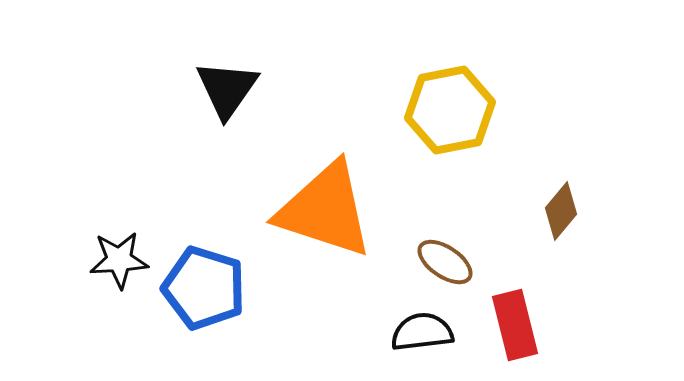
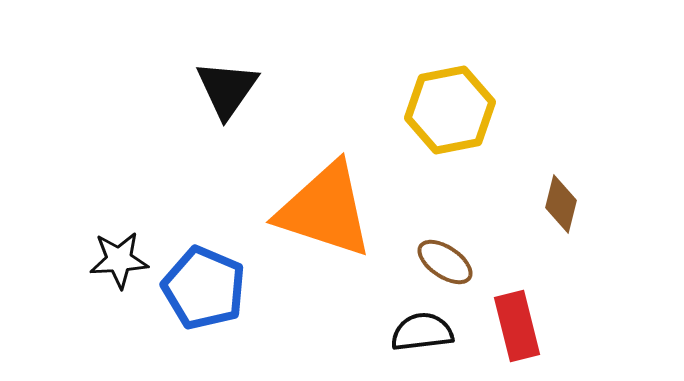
brown diamond: moved 7 px up; rotated 26 degrees counterclockwise
blue pentagon: rotated 6 degrees clockwise
red rectangle: moved 2 px right, 1 px down
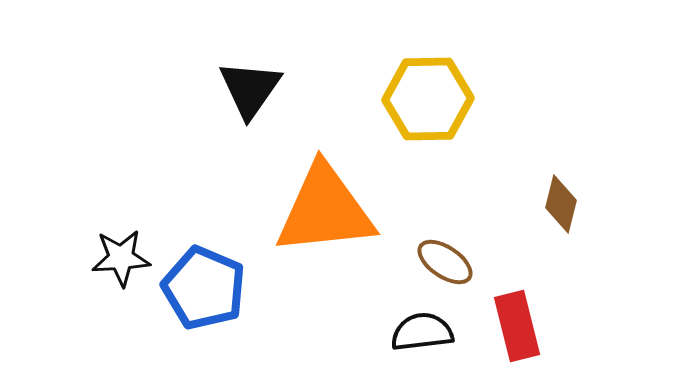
black triangle: moved 23 px right
yellow hexagon: moved 22 px left, 11 px up; rotated 10 degrees clockwise
orange triangle: rotated 24 degrees counterclockwise
black star: moved 2 px right, 2 px up
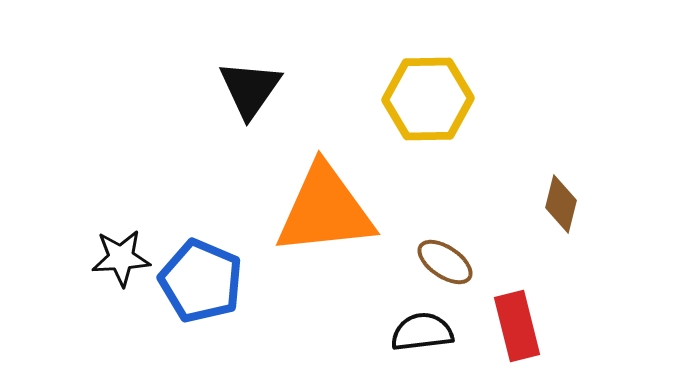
blue pentagon: moved 3 px left, 7 px up
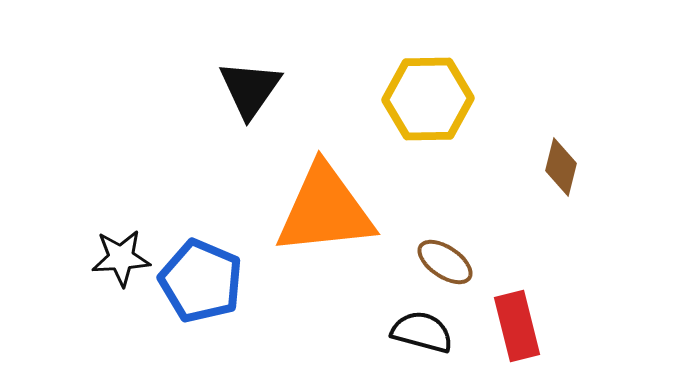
brown diamond: moved 37 px up
black semicircle: rotated 22 degrees clockwise
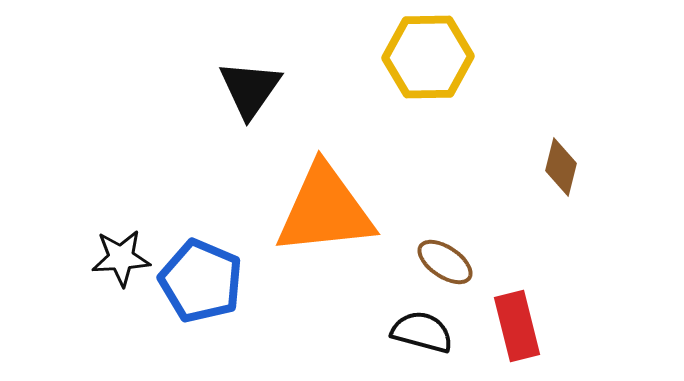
yellow hexagon: moved 42 px up
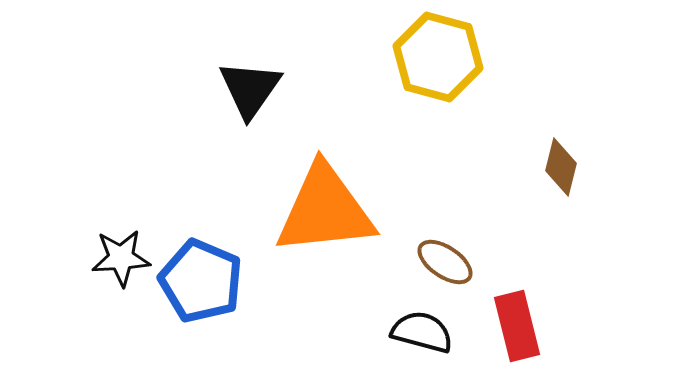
yellow hexagon: moved 10 px right; rotated 16 degrees clockwise
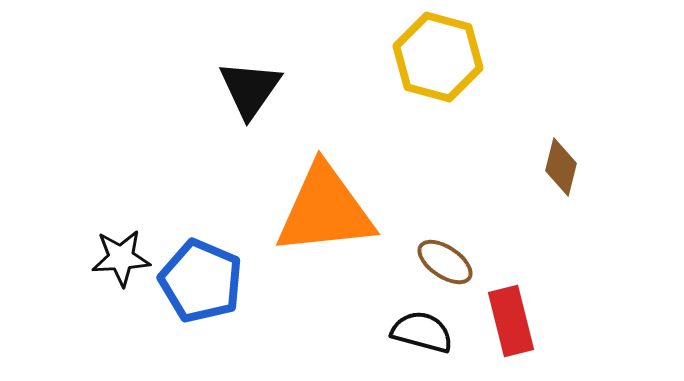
red rectangle: moved 6 px left, 5 px up
